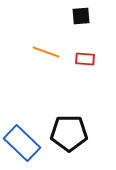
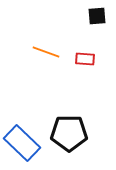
black square: moved 16 px right
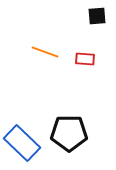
orange line: moved 1 px left
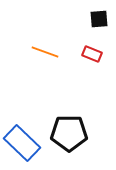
black square: moved 2 px right, 3 px down
red rectangle: moved 7 px right, 5 px up; rotated 18 degrees clockwise
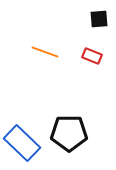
red rectangle: moved 2 px down
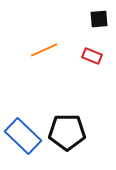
orange line: moved 1 px left, 2 px up; rotated 44 degrees counterclockwise
black pentagon: moved 2 px left, 1 px up
blue rectangle: moved 1 px right, 7 px up
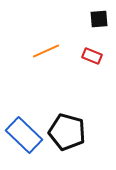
orange line: moved 2 px right, 1 px down
black pentagon: rotated 15 degrees clockwise
blue rectangle: moved 1 px right, 1 px up
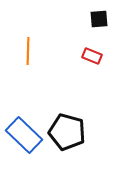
orange line: moved 18 px left; rotated 64 degrees counterclockwise
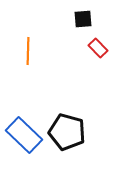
black square: moved 16 px left
red rectangle: moved 6 px right, 8 px up; rotated 24 degrees clockwise
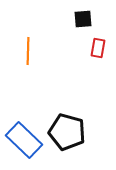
red rectangle: rotated 54 degrees clockwise
blue rectangle: moved 5 px down
